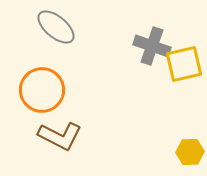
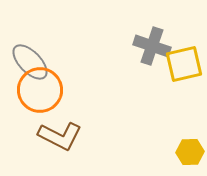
gray ellipse: moved 26 px left, 35 px down; rotated 6 degrees clockwise
orange circle: moved 2 px left
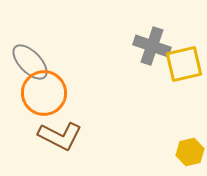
orange circle: moved 4 px right, 3 px down
yellow hexagon: rotated 12 degrees counterclockwise
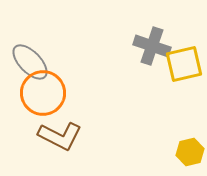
orange circle: moved 1 px left
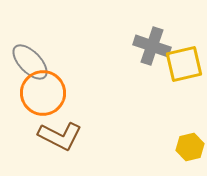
yellow hexagon: moved 5 px up
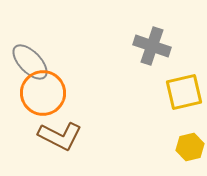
yellow square: moved 28 px down
